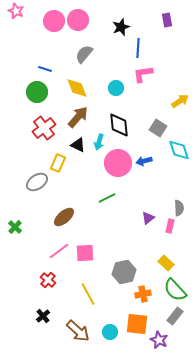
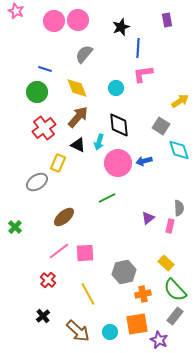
gray square at (158, 128): moved 3 px right, 2 px up
orange square at (137, 324): rotated 15 degrees counterclockwise
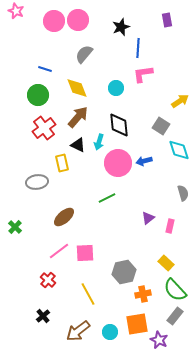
green circle at (37, 92): moved 1 px right, 3 px down
yellow rectangle at (58, 163): moved 4 px right; rotated 36 degrees counterclockwise
gray ellipse at (37, 182): rotated 25 degrees clockwise
gray semicircle at (179, 208): moved 4 px right, 15 px up; rotated 14 degrees counterclockwise
brown arrow at (78, 331): rotated 100 degrees clockwise
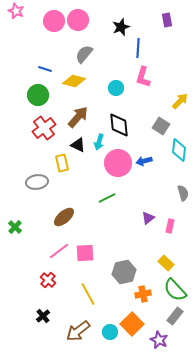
pink L-shape at (143, 74): moved 3 px down; rotated 65 degrees counterclockwise
yellow diamond at (77, 88): moved 3 px left, 7 px up; rotated 55 degrees counterclockwise
yellow arrow at (180, 101): rotated 12 degrees counterclockwise
cyan diamond at (179, 150): rotated 25 degrees clockwise
orange square at (137, 324): moved 5 px left; rotated 35 degrees counterclockwise
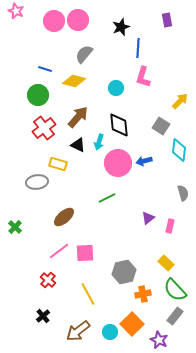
yellow rectangle at (62, 163): moved 4 px left, 1 px down; rotated 60 degrees counterclockwise
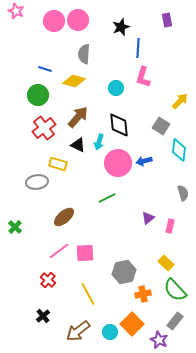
gray semicircle at (84, 54): rotated 36 degrees counterclockwise
gray rectangle at (175, 316): moved 5 px down
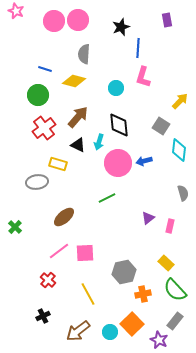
black cross at (43, 316): rotated 16 degrees clockwise
